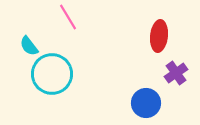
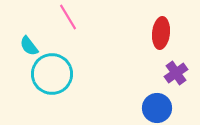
red ellipse: moved 2 px right, 3 px up
blue circle: moved 11 px right, 5 px down
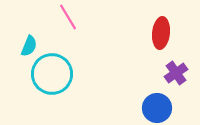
cyan semicircle: rotated 120 degrees counterclockwise
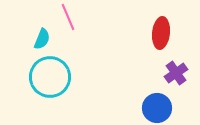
pink line: rotated 8 degrees clockwise
cyan semicircle: moved 13 px right, 7 px up
cyan circle: moved 2 px left, 3 px down
